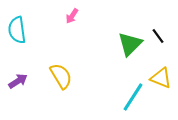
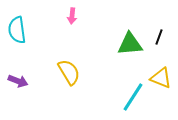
pink arrow: rotated 28 degrees counterclockwise
black line: moved 1 px right, 1 px down; rotated 56 degrees clockwise
green triangle: rotated 40 degrees clockwise
yellow semicircle: moved 8 px right, 4 px up
purple arrow: rotated 54 degrees clockwise
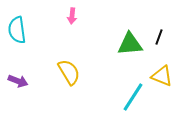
yellow triangle: moved 1 px right, 2 px up
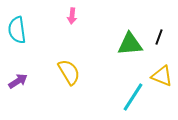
purple arrow: rotated 54 degrees counterclockwise
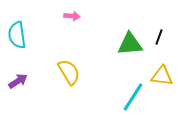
pink arrow: rotated 91 degrees counterclockwise
cyan semicircle: moved 5 px down
yellow triangle: rotated 15 degrees counterclockwise
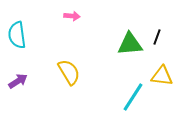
black line: moved 2 px left
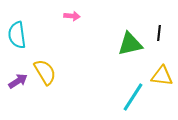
black line: moved 2 px right, 4 px up; rotated 14 degrees counterclockwise
green triangle: rotated 8 degrees counterclockwise
yellow semicircle: moved 24 px left
